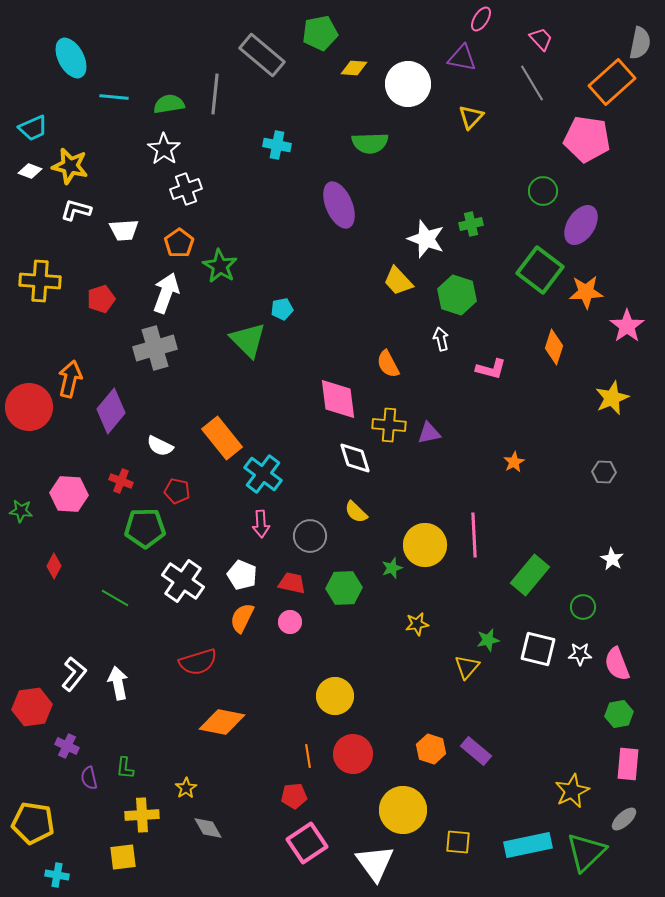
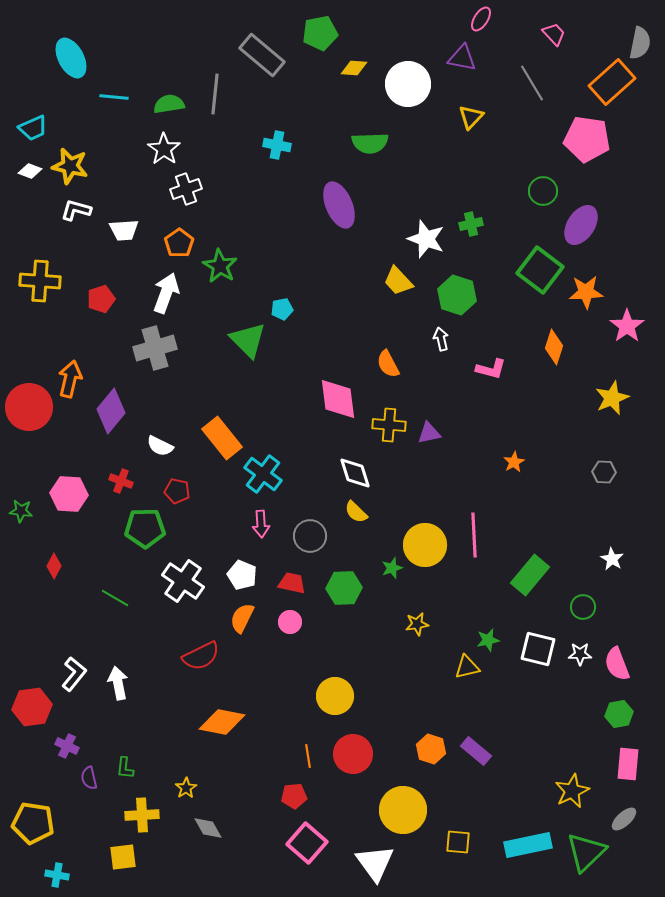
pink trapezoid at (541, 39): moved 13 px right, 5 px up
white diamond at (355, 458): moved 15 px down
red semicircle at (198, 662): moved 3 px right, 6 px up; rotated 9 degrees counterclockwise
yellow triangle at (467, 667): rotated 36 degrees clockwise
pink square at (307, 843): rotated 15 degrees counterclockwise
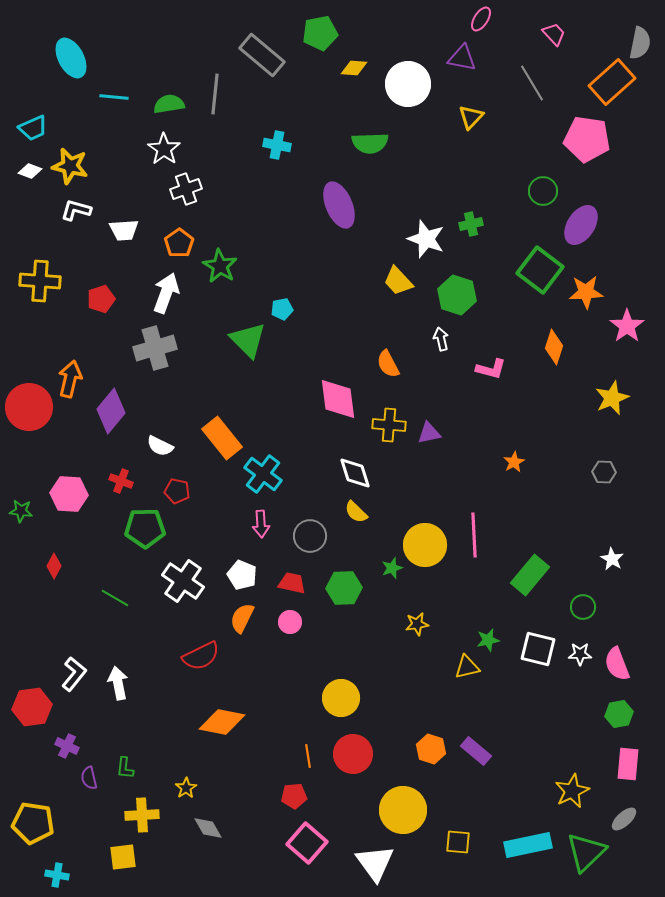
yellow circle at (335, 696): moved 6 px right, 2 px down
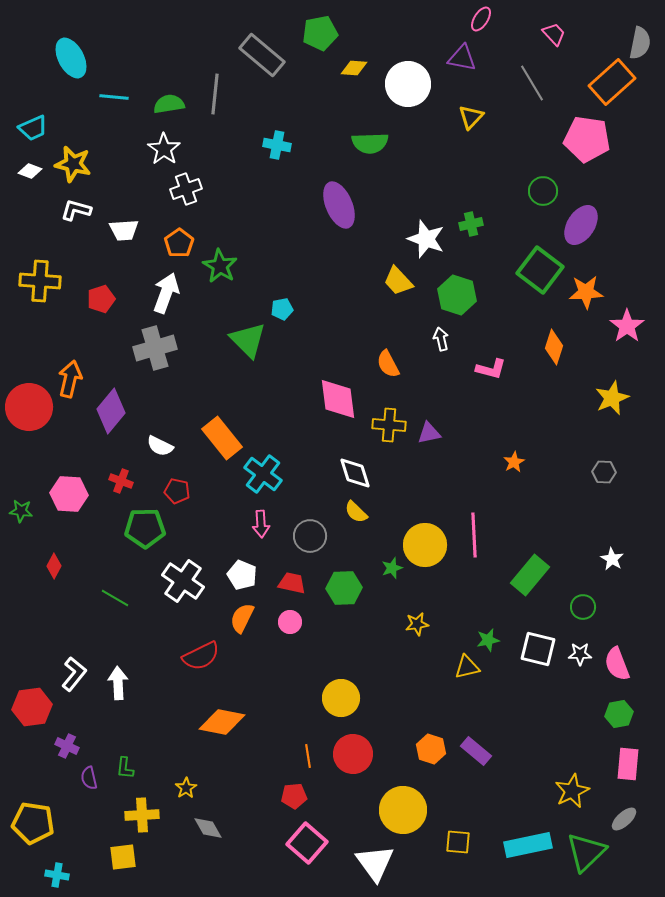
yellow star at (70, 166): moved 3 px right, 2 px up
white arrow at (118, 683): rotated 8 degrees clockwise
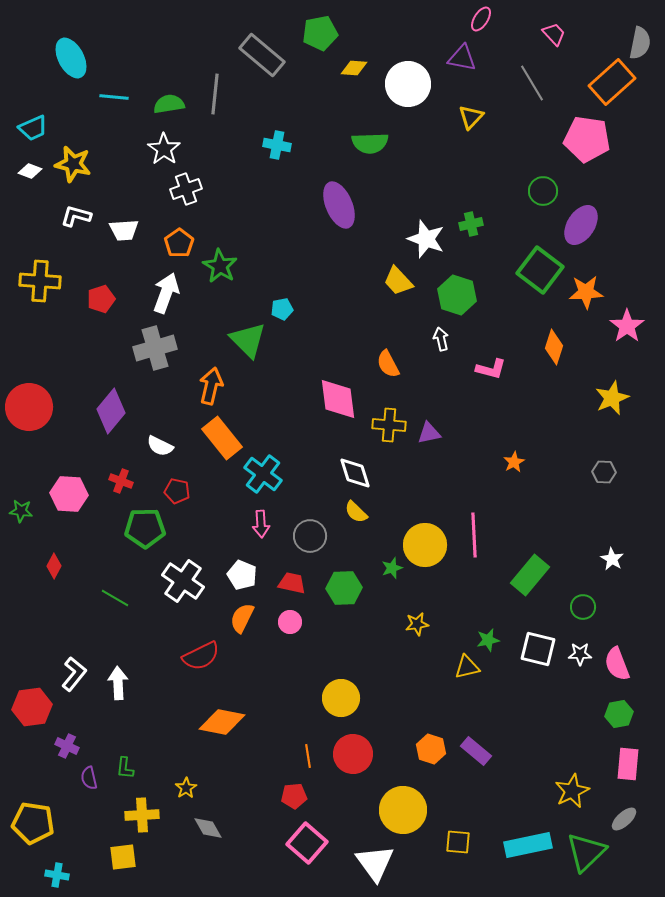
white L-shape at (76, 210): moved 6 px down
orange arrow at (70, 379): moved 141 px right, 7 px down
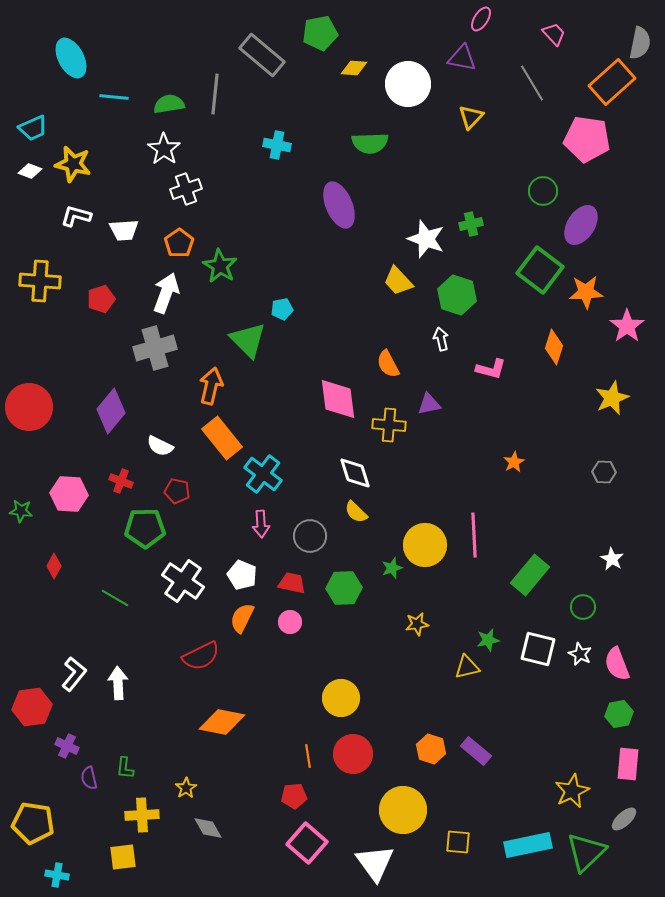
purple triangle at (429, 433): moved 29 px up
white star at (580, 654): rotated 25 degrees clockwise
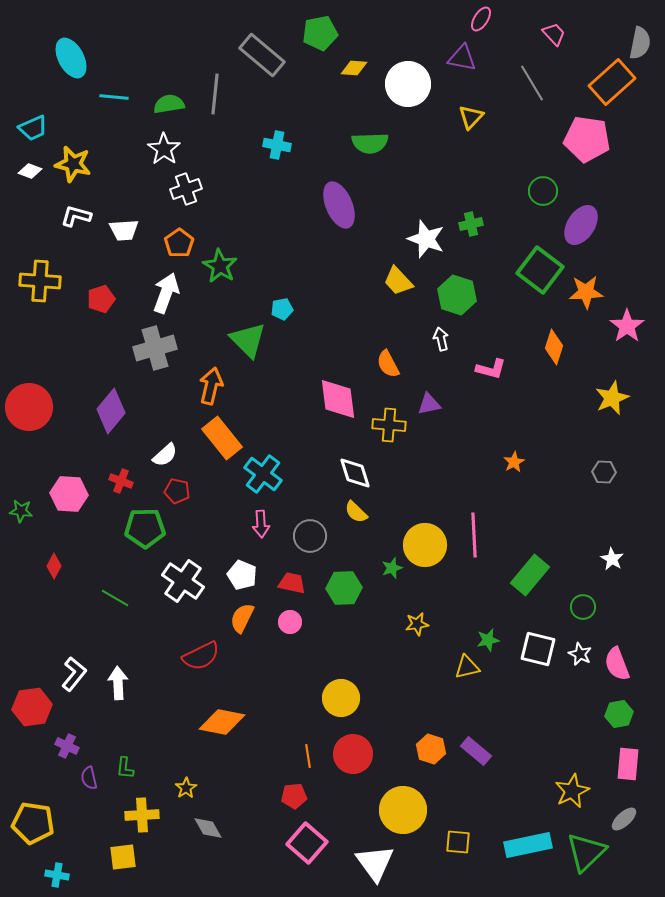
white semicircle at (160, 446): moved 5 px right, 9 px down; rotated 68 degrees counterclockwise
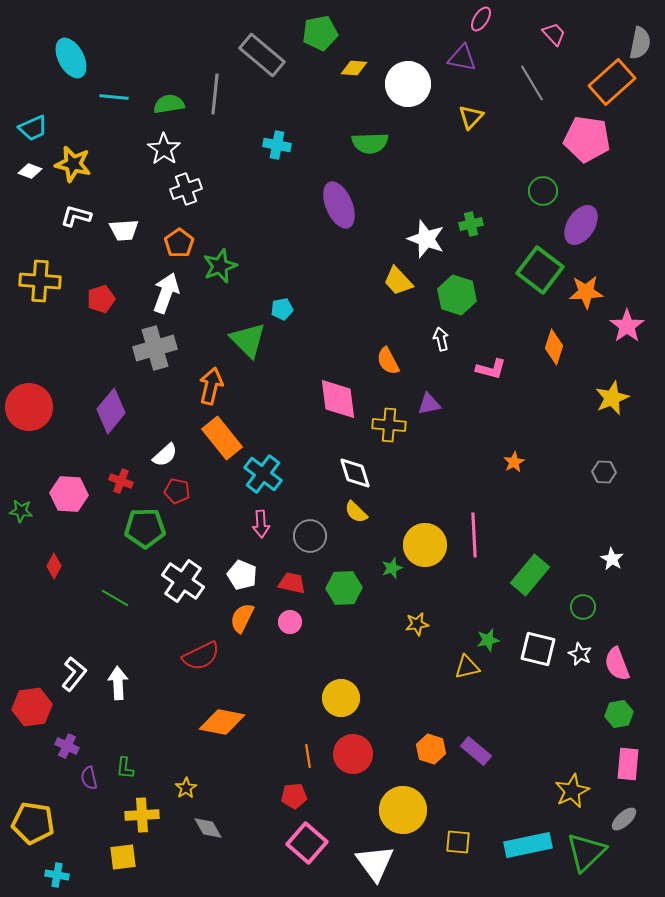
green star at (220, 266): rotated 20 degrees clockwise
orange semicircle at (388, 364): moved 3 px up
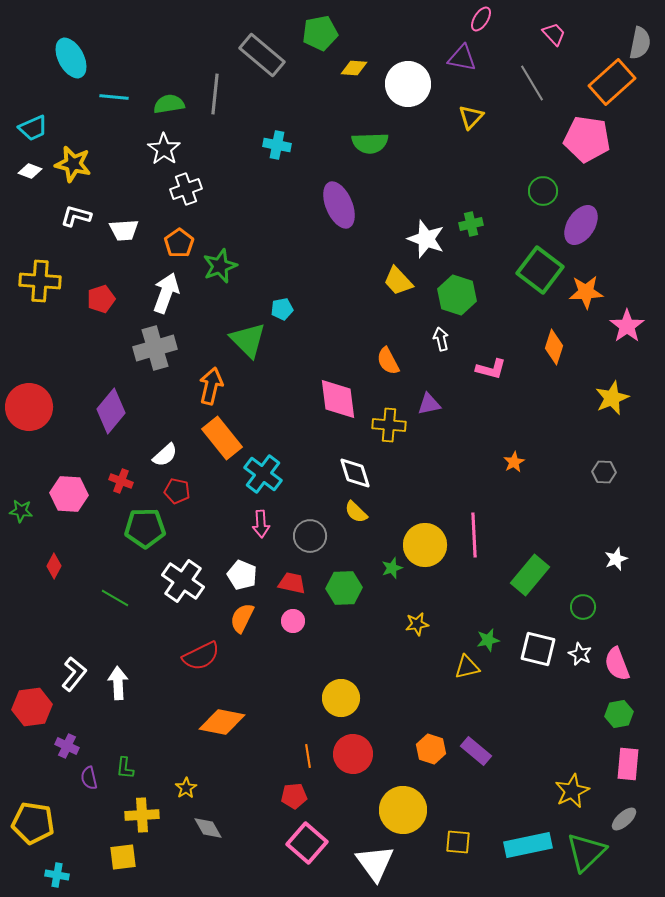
white star at (612, 559): moved 4 px right; rotated 20 degrees clockwise
pink circle at (290, 622): moved 3 px right, 1 px up
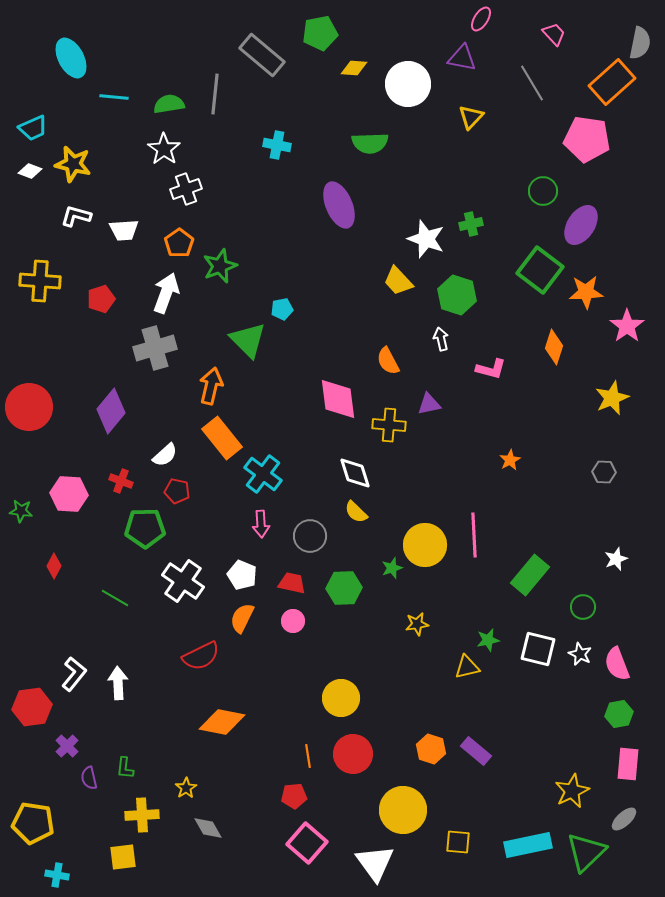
orange star at (514, 462): moved 4 px left, 2 px up
purple cross at (67, 746): rotated 20 degrees clockwise
